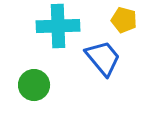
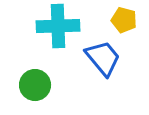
green circle: moved 1 px right
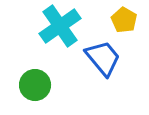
yellow pentagon: rotated 15 degrees clockwise
cyan cross: moved 2 px right; rotated 33 degrees counterclockwise
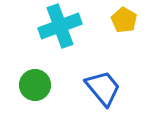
cyan cross: rotated 15 degrees clockwise
blue trapezoid: moved 30 px down
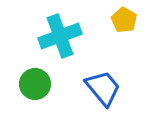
cyan cross: moved 10 px down
green circle: moved 1 px up
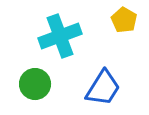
blue trapezoid: rotated 72 degrees clockwise
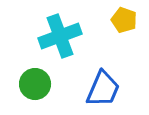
yellow pentagon: rotated 10 degrees counterclockwise
blue trapezoid: moved 1 px down; rotated 9 degrees counterclockwise
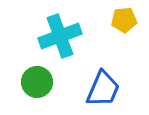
yellow pentagon: rotated 25 degrees counterclockwise
green circle: moved 2 px right, 2 px up
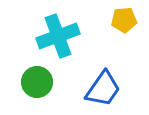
cyan cross: moved 2 px left
blue trapezoid: rotated 12 degrees clockwise
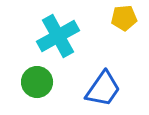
yellow pentagon: moved 2 px up
cyan cross: rotated 9 degrees counterclockwise
